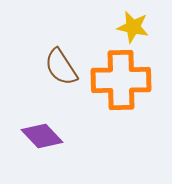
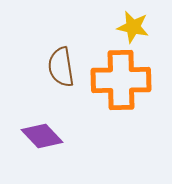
brown semicircle: rotated 24 degrees clockwise
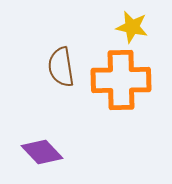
yellow star: moved 1 px left
purple diamond: moved 16 px down
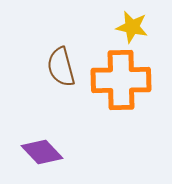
brown semicircle: rotated 6 degrees counterclockwise
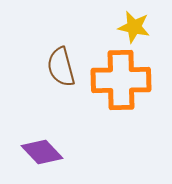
yellow star: moved 2 px right
